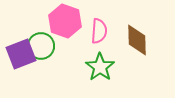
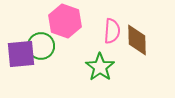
pink semicircle: moved 13 px right
purple square: rotated 16 degrees clockwise
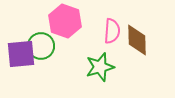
green star: rotated 20 degrees clockwise
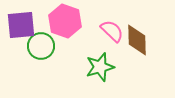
pink semicircle: rotated 50 degrees counterclockwise
purple square: moved 29 px up
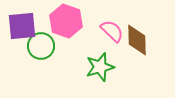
pink hexagon: moved 1 px right
purple square: moved 1 px right, 1 px down
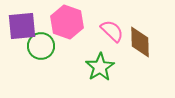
pink hexagon: moved 1 px right, 1 px down
brown diamond: moved 3 px right, 2 px down
green star: rotated 16 degrees counterclockwise
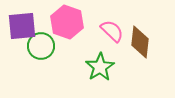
brown diamond: rotated 8 degrees clockwise
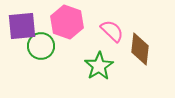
brown diamond: moved 7 px down
green star: moved 1 px left, 1 px up
